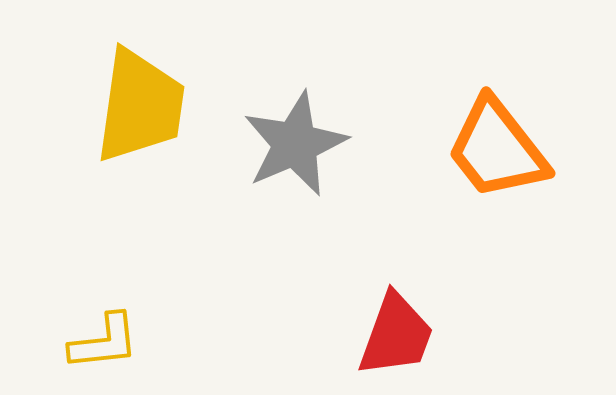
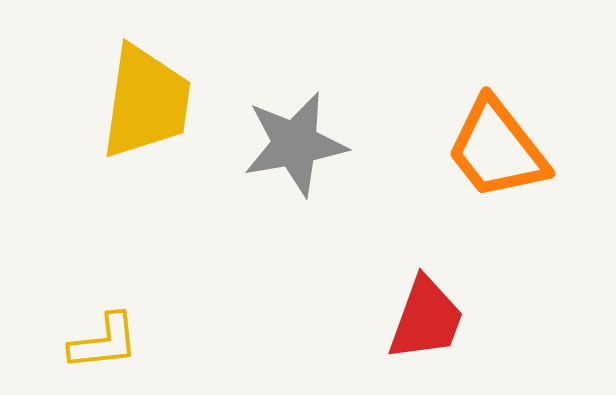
yellow trapezoid: moved 6 px right, 4 px up
gray star: rotated 13 degrees clockwise
red trapezoid: moved 30 px right, 16 px up
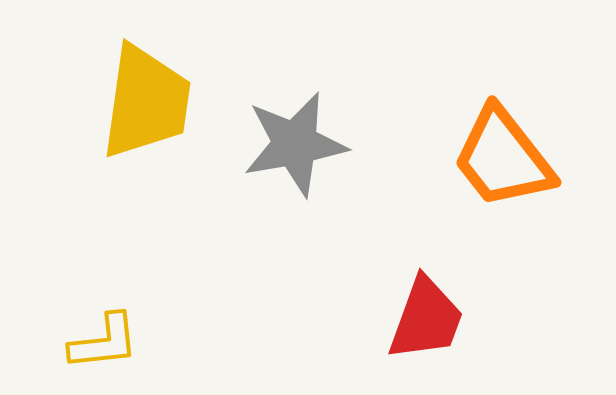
orange trapezoid: moved 6 px right, 9 px down
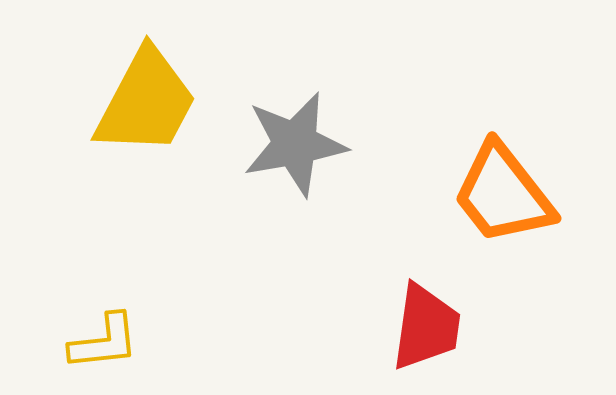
yellow trapezoid: rotated 20 degrees clockwise
orange trapezoid: moved 36 px down
red trapezoid: moved 8 px down; rotated 12 degrees counterclockwise
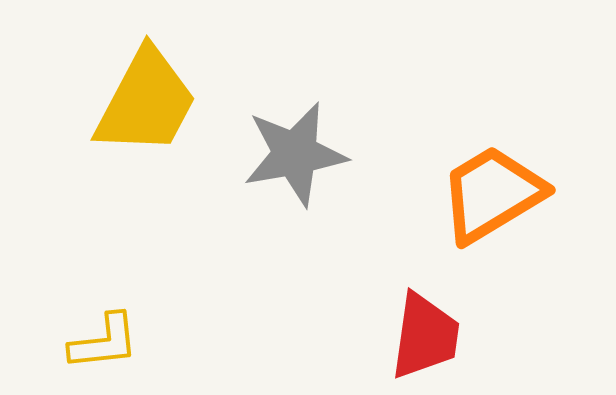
gray star: moved 10 px down
orange trapezoid: moved 11 px left; rotated 97 degrees clockwise
red trapezoid: moved 1 px left, 9 px down
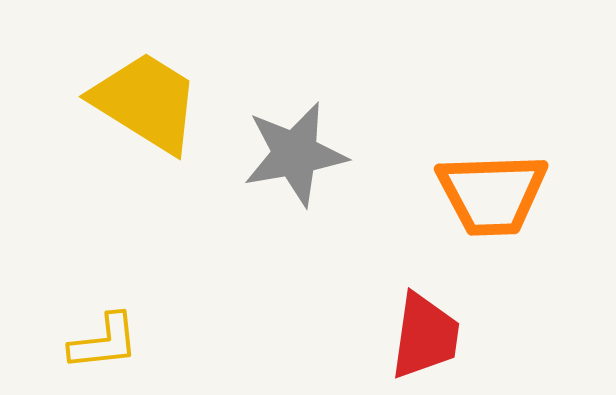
yellow trapezoid: rotated 86 degrees counterclockwise
orange trapezoid: rotated 151 degrees counterclockwise
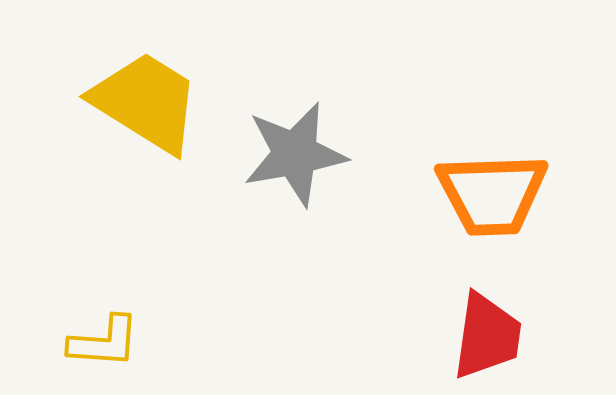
red trapezoid: moved 62 px right
yellow L-shape: rotated 10 degrees clockwise
